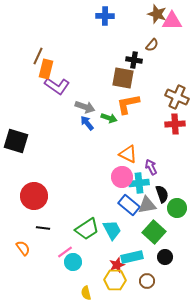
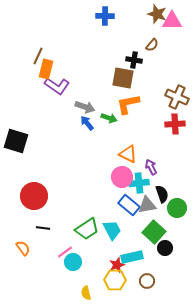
black circle: moved 9 px up
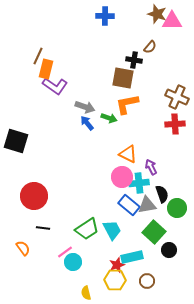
brown semicircle: moved 2 px left, 2 px down
purple L-shape: moved 2 px left
orange L-shape: moved 1 px left
black circle: moved 4 px right, 2 px down
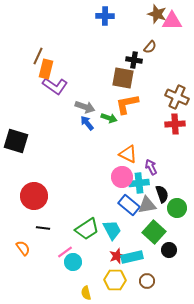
red star: moved 9 px up
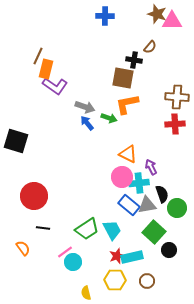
brown cross: rotated 20 degrees counterclockwise
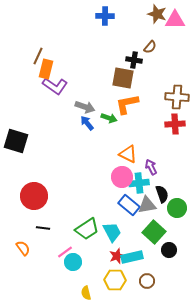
pink triangle: moved 3 px right, 1 px up
cyan trapezoid: moved 2 px down
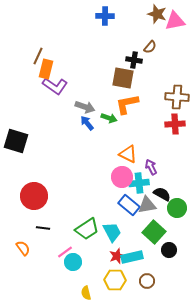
pink triangle: moved 1 px down; rotated 10 degrees counterclockwise
black semicircle: rotated 42 degrees counterclockwise
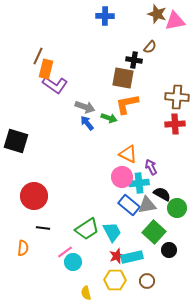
purple L-shape: moved 1 px up
orange semicircle: rotated 42 degrees clockwise
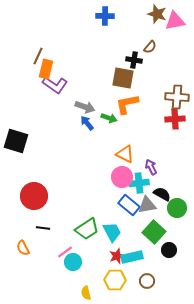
red cross: moved 5 px up
orange triangle: moved 3 px left
orange semicircle: rotated 147 degrees clockwise
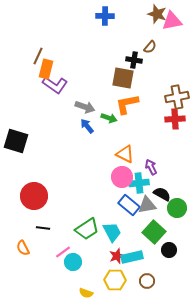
pink triangle: moved 3 px left
brown cross: rotated 15 degrees counterclockwise
blue arrow: moved 3 px down
pink line: moved 2 px left
yellow semicircle: rotated 56 degrees counterclockwise
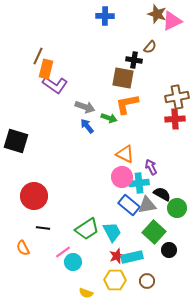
pink triangle: rotated 15 degrees counterclockwise
